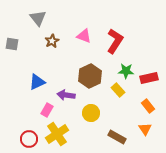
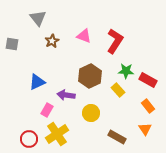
red rectangle: moved 1 px left, 2 px down; rotated 42 degrees clockwise
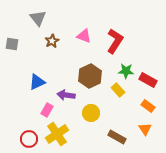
orange rectangle: rotated 16 degrees counterclockwise
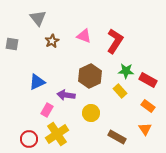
yellow rectangle: moved 2 px right, 1 px down
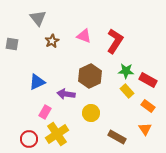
yellow rectangle: moved 7 px right
purple arrow: moved 1 px up
pink rectangle: moved 2 px left, 2 px down
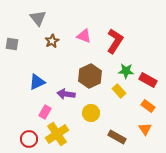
yellow rectangle: moved 8 px left
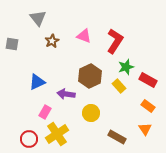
green star: moved 4 px up; rotated 21 degrees counterclockwise
yellow rectangle: moved 5 px up
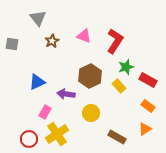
orange triangle: rotated 32 degrees clockwise
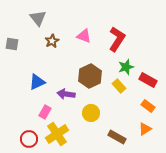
red L-shape: moved 2 px right, 2 px up
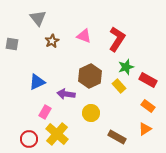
yellow cross: rotated 15 degrees counterclockwise
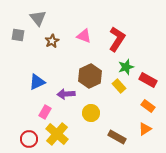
gray square: moved 6 px right, 9 px up
purple arrow: rotated 12 degrees counterclockwise
